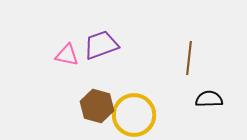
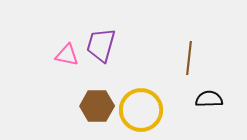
purple trapezoid: rotated 54 degrees counterclockwise
brown hexagon: rotated 16 degrees counterclockwise
yellow circle: moved 7 px right, 5 px up
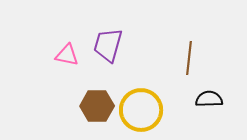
purple trapezoid: moved 7 px right
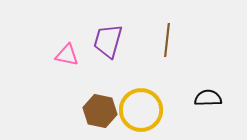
purple trapezoid: moved 4 px up
brown line: moved 22 px left, 18 px up
black semicircle: moved 1 px left, 1 px up
brown hexagon: moved 3 px right, 5 px down; rotated 12 degrees clockwise
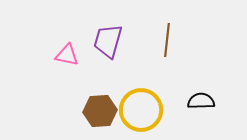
black semicircle: moved 7 px left, 3 px down
brown hexagon: rotated 16 degrees counterclockwise
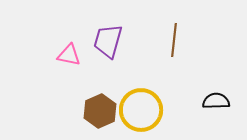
brown line: moved 7 px right
pink triangle: moved 2 px right
black semicircle: moved 15 px right
brown hexagon: rotated 20 degrees counterclockwise
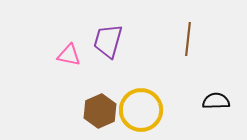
brown line: moved 14 px right, 1 px up
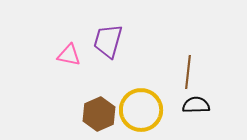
brown line: moved 33 px down
black semicircle: moved 20 px left, 4 px down
brown hexagon: moved 1 px left, 3 px down
